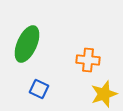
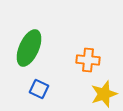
green ellipse: moved 2 px right, 4 px down
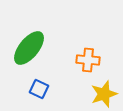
green ellipse: rotated 15 degrees clockwise
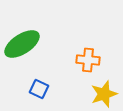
green ellipse: moved 7 px left, 4 px up; rotated 18 degrees clockwise
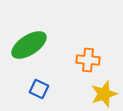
green ellipse: moved 7 px right, 1 px down
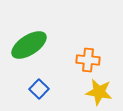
blue square: rotated 18 degrees clockwise
yellow star: moved 5 px left, 2 px up; rotated 28 degrees clockwise
